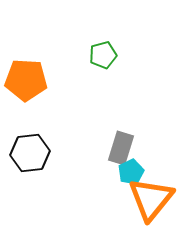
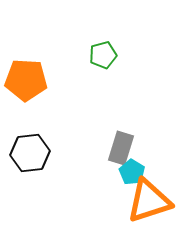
cyan pentagon: moved 1 px right; rotated 15 degrees counterclockwise
orange triangle: moved 2 px left, 2 px down; rotated 33 degrees clockwise
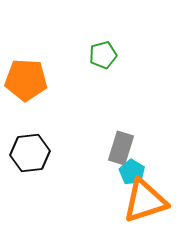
orange triangle: moved 4 px left
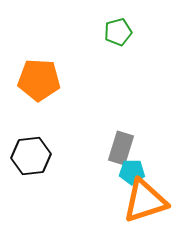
green pentagon: moved 15 px right, 23 px up
orange pentagon: moved 13 px right
black hexagon: moved 1 px right, 3 px down
cyan pentagon: rotated 30 degrees counterclockwise
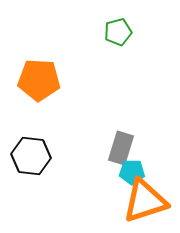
black hexagon: rotated 12 degrees clockwise
